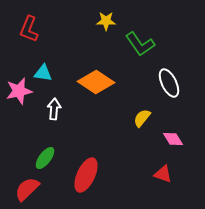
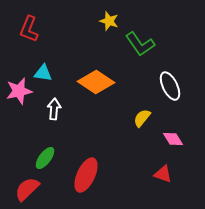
yellow star: moved 3 px right; rotated 18 degrees clockwise
white ellipse: moved 1 px right, 3 px down
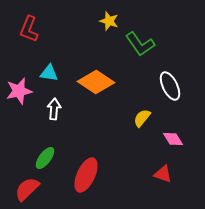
cyan triangle: moved 6 px right
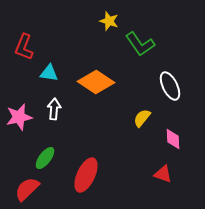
red L-shape: moved 5 px left, 18 px down
pink star: moved 26 px down
pink diamond: rotated 30 degrees clockwise
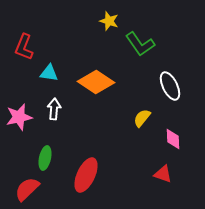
green ellipse: rotated 25 degrees counterclockwise
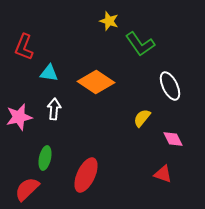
pink diamond: rotated 25 degrees counterclockwise
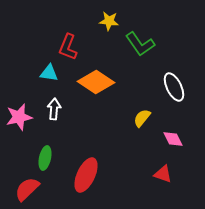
yellow star: rotated 12 degrees counterclockwise
red L-shape: moved 44 px right
white ellipse: moved 4 px right, 1 px down
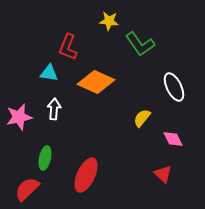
orange diamond: rotated 9 degrees counterclockwise
red triangle: rotated 24 degrees clockwise
